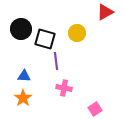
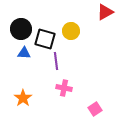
yellow circle: moved 6 px left, 2 px up
blue triangle: moved 23 px up
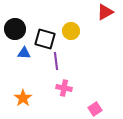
black circle: moved 6 px left
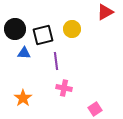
yellow circle: moved 1 px right, 2 px up
black square: moved 2 px left, 4 px up; rotated 30 degrees counterclockwise
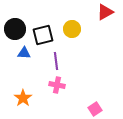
pink cross: moved 7 px left, 3 px up
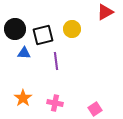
pink cross: moved 2 px left, 18 px down
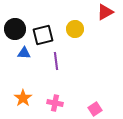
yellow circle: moved 3 px right
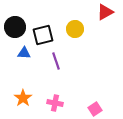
black circle: moved 2 px up
purple line: rotated 12 degrees counterclockwise
